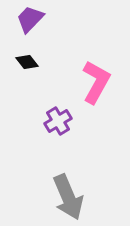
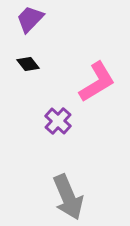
black diamond: moved 1 px right, 2 px down
pink L-shape: moved 1 px right; rotated 30 degrees clockwise
purple cross: rotated 16 degrees counterclockwise
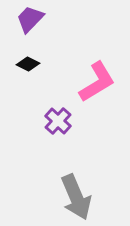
black diamond: rotated 25 degrees counterclockwise
gray arrow: moved 8 px right
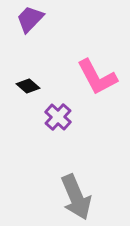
black diamond: moved 22 px down; rotated 15 degrees clockwise
pink L-shape: moved 5 px up; rotated 93 degrees clockwise
purple cross: moved 4 px up
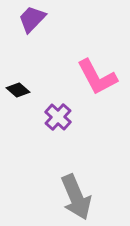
purple trapezoid: moved 2 px right
black diamond: moved 10 px left, 4 px down
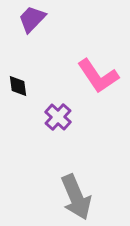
pink L-shape: moved 1 px right, 1 px up; rotated 6 degrees counterclockwise
black diamond: moved 4 px up; rotated 40 degrees clockwise
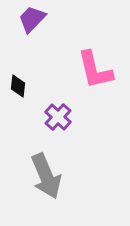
pink L-shape: moved 3 px left, 6 px up; rotated 21 degrees clockwise
black diamond: rotated 15 degrees clockwise
gray arrow: moved 30 px left, 21 px up
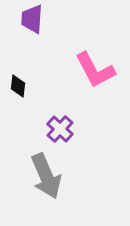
purple trapezoid: rotated 40 degrees counterclockwise
pink L-shape: rotated 15 degrees counterclockwise
purple cross: moved 2 px right, 12 px down
